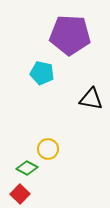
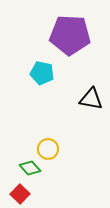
green diamond: moved 3 px right; rotated 20 degrees clockwise
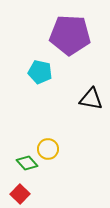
cyan pentagon: moved 2 px left, 1 px up
green diamond: moved 3 px left, 5 px up
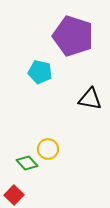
purple pentagon: moved 3 px right, 1 px down; rotated 15 degrees clockwise
black triangle: moved 1 px left
red square: moved 6 px left, 1 px down
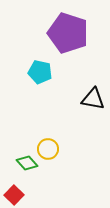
purple pentagon: moved 5 px left, 3 px up
black triangle: moved 3 px right
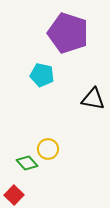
cyan pentagon: moved 2 px right, 3 px down
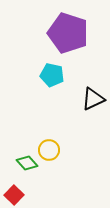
cyan pentagon: moved 10 px right
black triangle: rotated 35 degrees counterclockwise
yellow circle: moved 1 px right, 1 px down
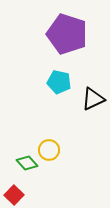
purple pentagon: moved 1 px left, 1 px down
cyan pentagon: moved 7 px right, 7 px down
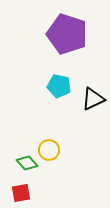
cyan pentagon: moved 4 px down
red square: moved 7 px right, 2 px up; rotated 36 degrees clockwise
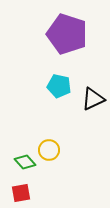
green diamond: moved 2 px left, 1 px up
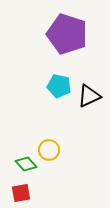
black triangle: moved 4 px left, 3 px up
green diamond: moved 1 px right, 2 px down
